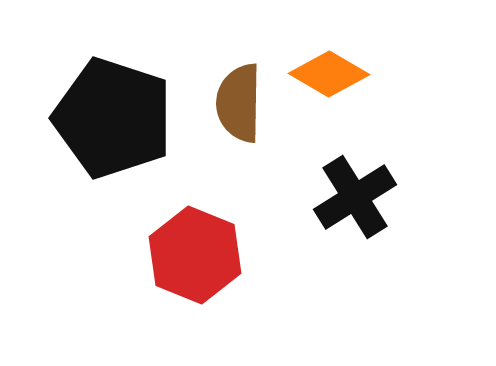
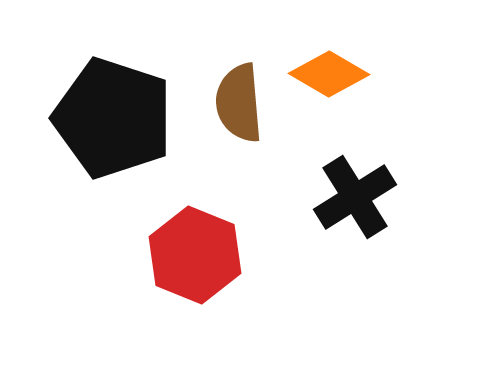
brown semicircle: rotated 6 degrees counterclockwise
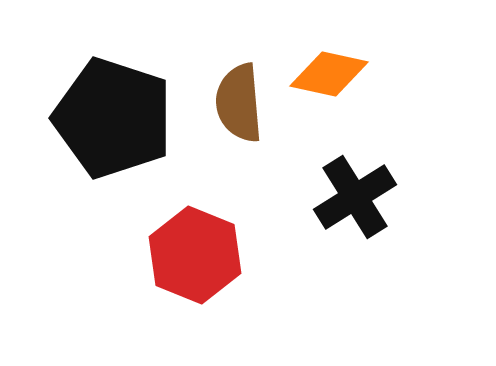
orange diamond: rotated 18 degrees counterclockwise
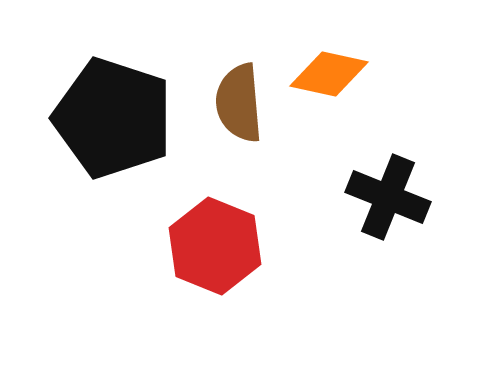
black cross: moved 33 px right; rotated 36 degrees counterclockwise
red hexagon: moved 20 px right, 9 px up
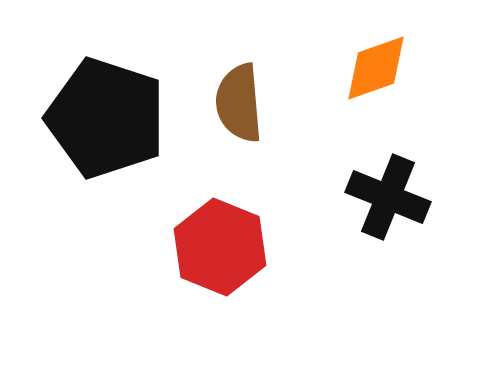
orange diamond: moved 47 px right, 6 px up; rotated 32 degrees counterclockwise
black pentagon: moved 7 px left
red hexagon: moved 5 px right, 1 px down
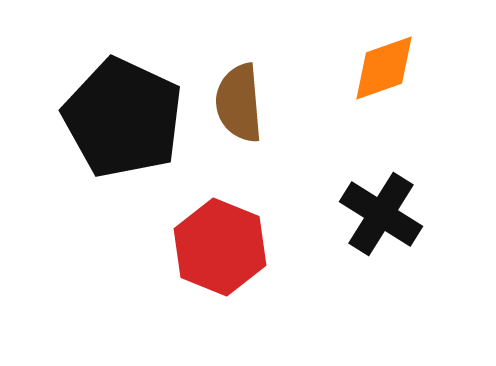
orange diamond: moved 8 px right
black pentagon: moved 17 px right; rotated 7 degrees clockwise
black cross: moved 7 px left, 17 px down; rotated 10 degrees clockwise
